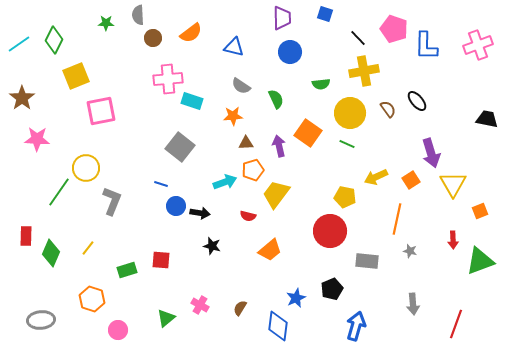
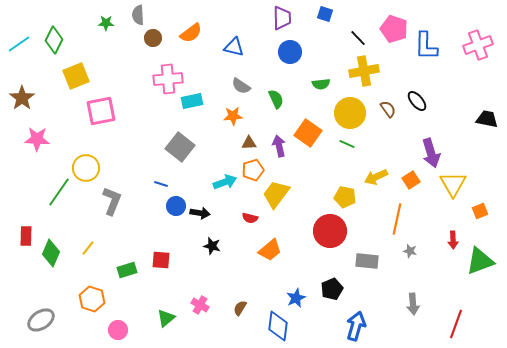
cyan rectangle at (192, 101): rotated 30 degrees counterclockwise
brown triangle at (246, 143): moved 3 px right
red semicircle at (248, 216): moved 2 px right, 2 px down
gray ellipse at (41, 320): rotated 28 degrees counterclockwise
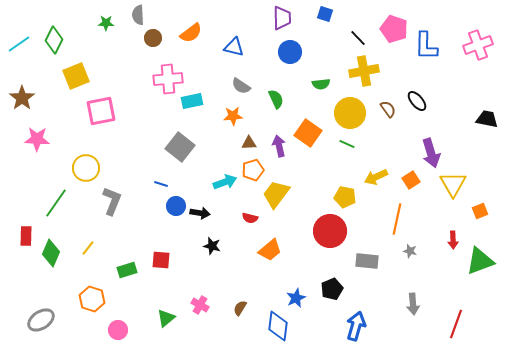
green line at (59, 192): moved 3 px left, 11 px down
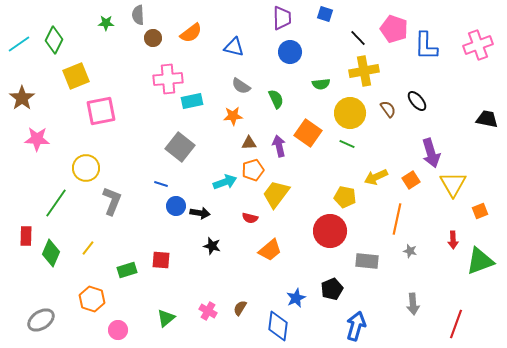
pink cross at (200, 305): moved 8 px right, 6 px down
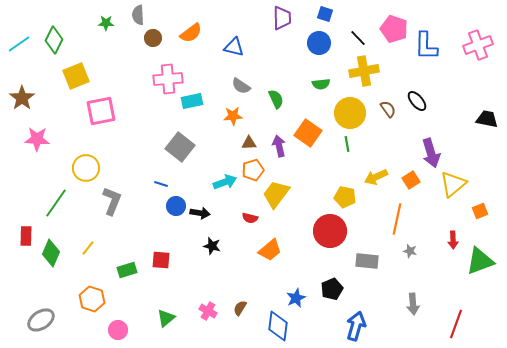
blue circle at (290, 52): moved 29 px right, 9 px up
green line at (347, 144): rotated 56 degrees clockwise
yellow triangle at (453, 184): rotated 20 degrees clockwise
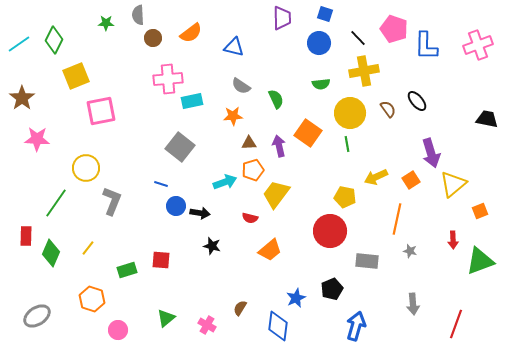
pink cross at (208, 311): moved 1 px left, 14 px down
gray ellipse at (41, 320): moved 4 px left, 4 px up
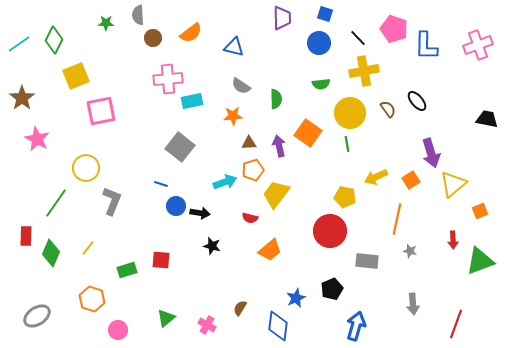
green semicircle at (276, 99): rotated 24 degrees clockwise
pink star at (37, 139): rotated 25 degrees clockwise
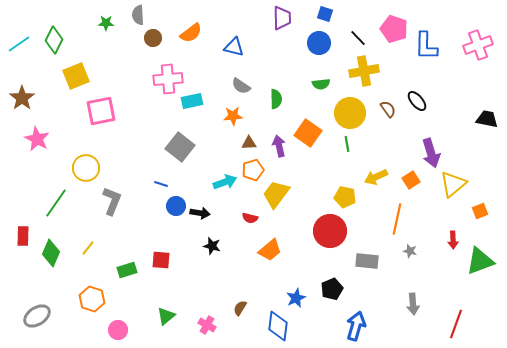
red rectangle at (26, 236): moved 3 px left
green triangle at (166, 318): moved 2 px up
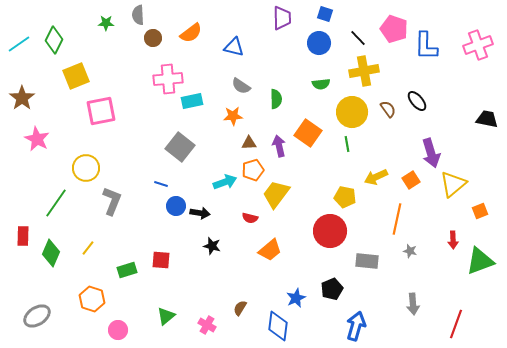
yellow circle at (350, 113): moved 2 px right, 1 px up
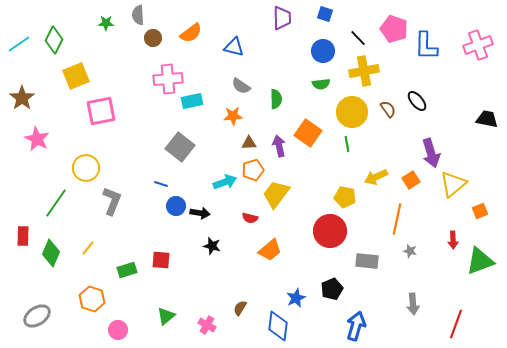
blue circle at (319, 43): moved 4 px right, 8 px down
